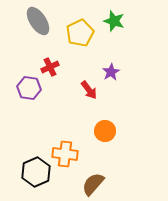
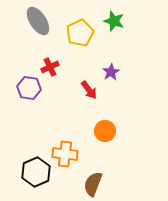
brown semicircle: rotated 20 degrees counterclockwise
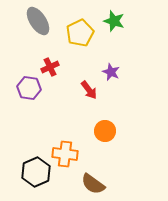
purple star: rotated 18 degrees counterclockwise
brown semicircle: rotated 75 degrees counterclockwise
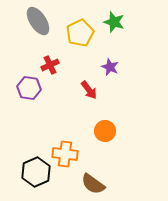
green star: moved 1 px down
red cross: moved 2 px up
purple star: moved 1 px left, 5 px up
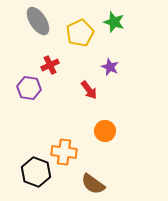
orange cross: moved 1 px left, 2 px up
black hexagon: rotated 16 degrees counterclockwise
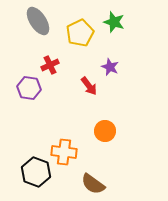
red arrow: moved 4 px up
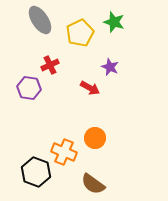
gray ellipse: moved 2 px right, 1 px up
red arrow: moved 1 px right, 2 px down; rotated 24 degrees counterclockwise
orange circle: moved 10 px left, 7 px down
orange cross: rotated 15 degrees clockwise
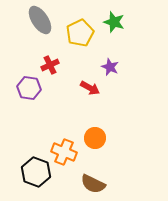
brown semicircle: rotated 10 degrees counterclockwise
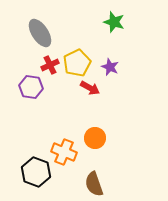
gray ellipse: moved 13 px down
yellow pentagon: moved 3 px left, 30 px down
purple hexagon: moved 2 px right, 1 px up
brown semicircle: moved 1 px right; rotated 45 degrees clockwise
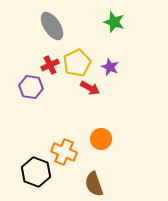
gray ellipse: moved 12 px right, 7 px up
orange circle: moved 6 px right, 1 px down
